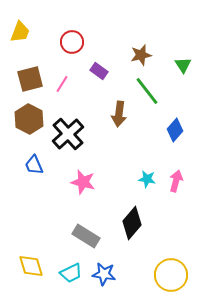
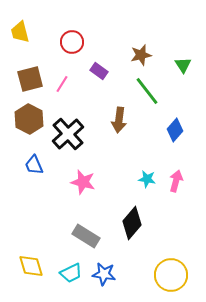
yellow trapezoid: rotated 145 degrees clockwise
brown arrow: moved 6 px down
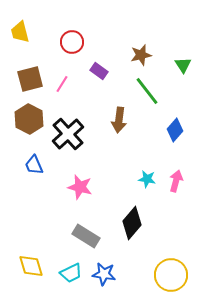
pink star: moved 3 px left, 5 px down
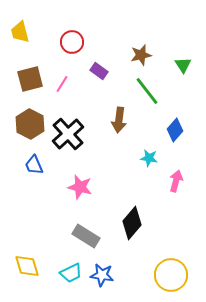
brown hexagon: moved 1 px right, 5 px down
cyan star: moved 2 px right, 21 px up
yellow diamond: moved 4 px left
blue star: moved 2 px left, 1 px down
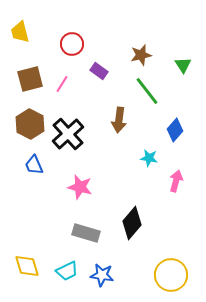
red circle: moved 2 px down
gray rectangle: moved 3 px up; rotated 16 degrees counterclockwise
cyan trapezoid: moved 4 px left, 2 px up
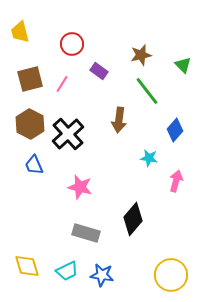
green triangle: rotated 12 degrees counterclockwise
black diamond: moved 1 px right, 4 px up
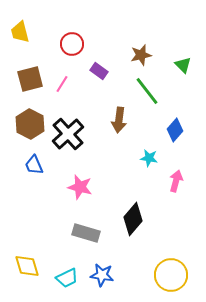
cyan trapezoid: moved 7 px down
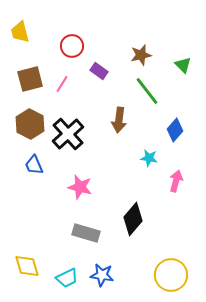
red circle: moved 2 px down
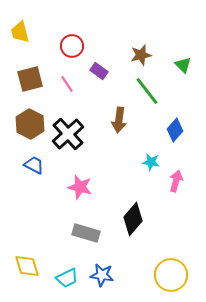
pink line: moved 5 px right; rotated 66 degrees counterclockwise
cyan star: moved 2 px right, 4 px down
blue trapezoid: rotated 140 degrees clockwise
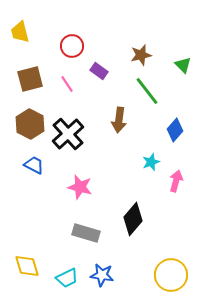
cyan star: rotated 30 degrees counterclockwise
